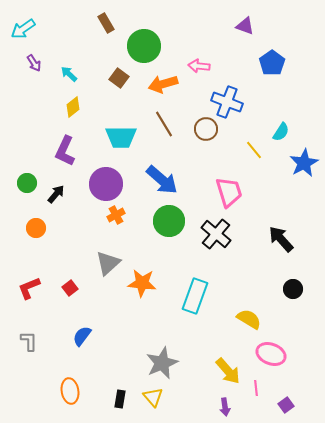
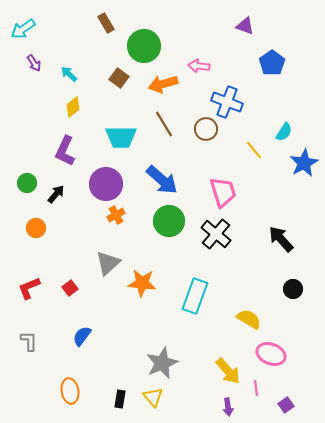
cyan semicircle at (281, 132): moved 3 px right
pink trapezoid at (229, 192): moved 6 px left
purple arrow at (225, 407): moved 3 px right
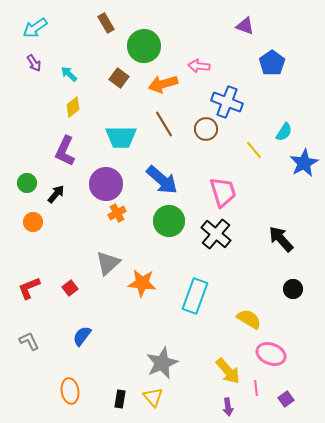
cyan arrow at (23, 29): moved 12 px right, 1 px up
orange cross at (116, 215): moved 1 px right, 2 px up
orange circle at (36, 228): moved 3 px left, 6 px up
gray L-shape at (29, 341): rotated 25 degrees counterclockwise
purple square at (286, 405): moved 6 px up
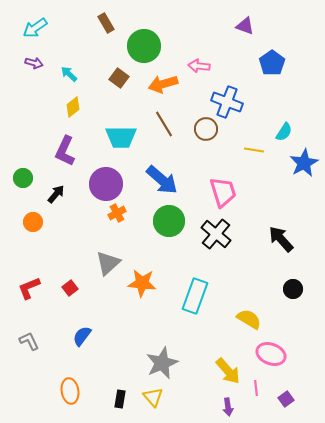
purple arrow at (34, 63): rotated 42 degrees counterclockwise
yellow line at (254, 150): rotated 42 degrees counterclockwise
green circle at (27, 183): moved 4 px left, 5 px up
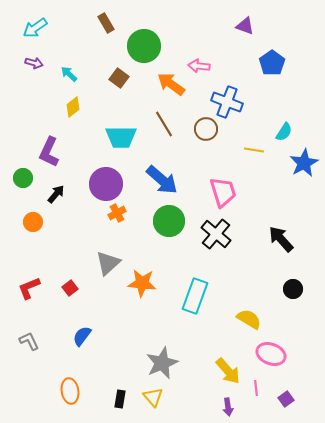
orange arrow at (163, 84): moved 8 px right; rotated 52 degrees clockwise
purple L-shape at (65, 151): moved 16 px left, 1 px down
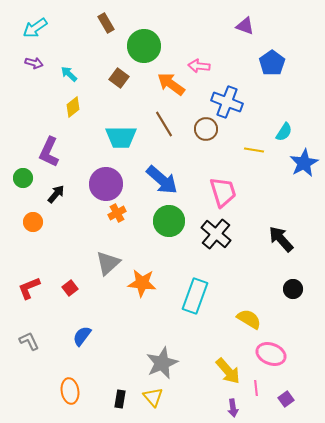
purple arrow at (228, 407): moved 5 px right, 1 px down
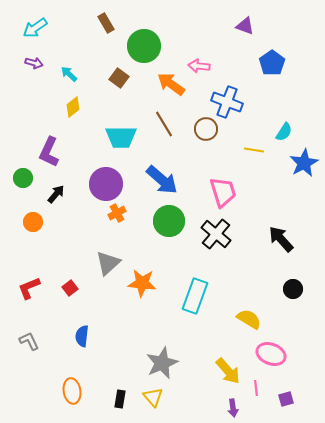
blue semicircle at (82, 336): rotated 30 degrees counterclockwise
orange ellipse at (70, 391): moved 2 px right
purple square at (286, 399): rotated 21 degrees clockwise
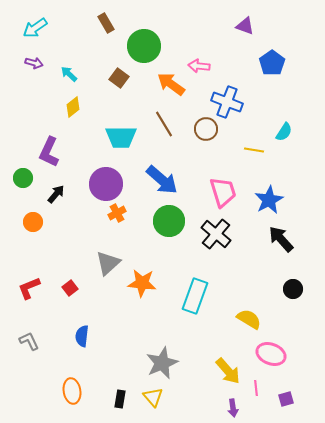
blue star at (304, 163): moved 35 px left, 37 px down
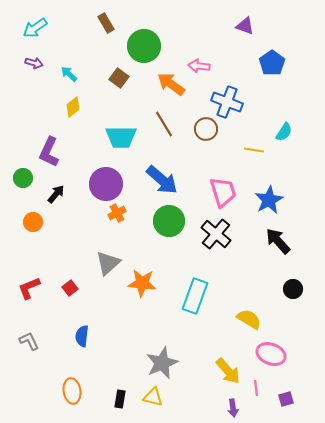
black arrow at (281, 239): moved 3 px left, 2 px down
yellow triangle at (153, 397): rotated 35 degrees counterclockwise
